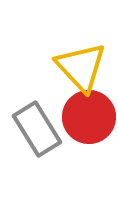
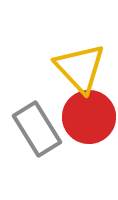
yellow triangle: moved 1 px left, 1 px down
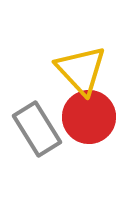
yellow triangle: moved 1 px right, 2 px down
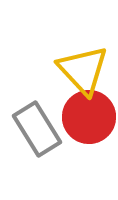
yellow triangle: moved 2 px right
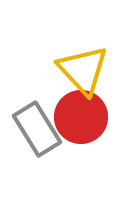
red circle: moved 8 px left
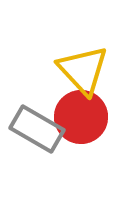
gray rectangle: rotated 28 degrees counterclockwise
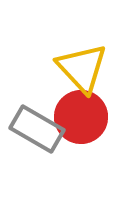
yellow triangle: moved 1 px left, 2 px up
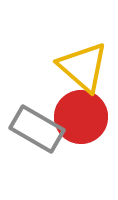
yellow triangle: moved 1 px right, 1 px up; rotated 6 degrees counterclockwise
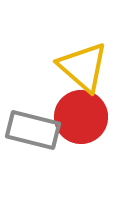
gray rectangle: moved 4 px left, 1 px down; rotated 16 degrees counterclockwise
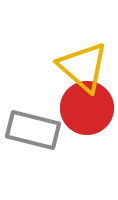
red circle: moved 6 px right, 9 px up
